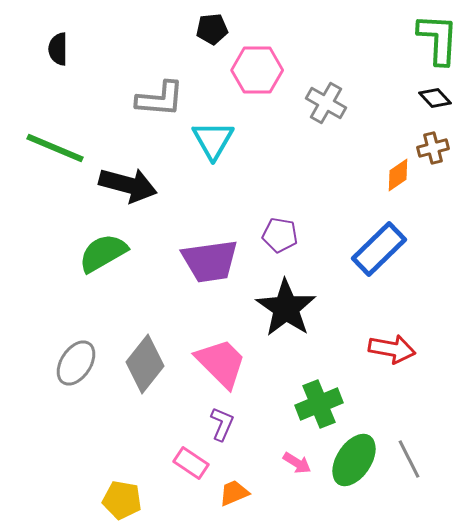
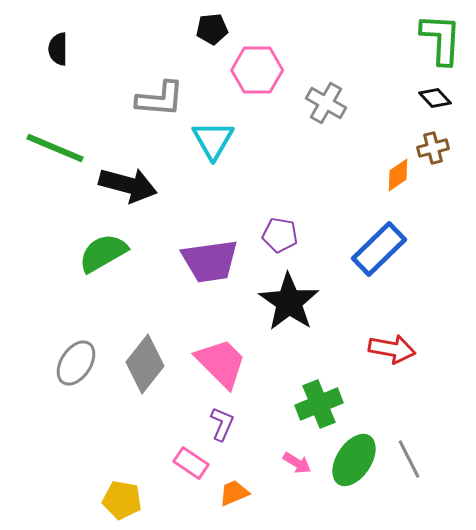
green L-shape: moved 3 px right
black star: moved 3 px right, 6 px up
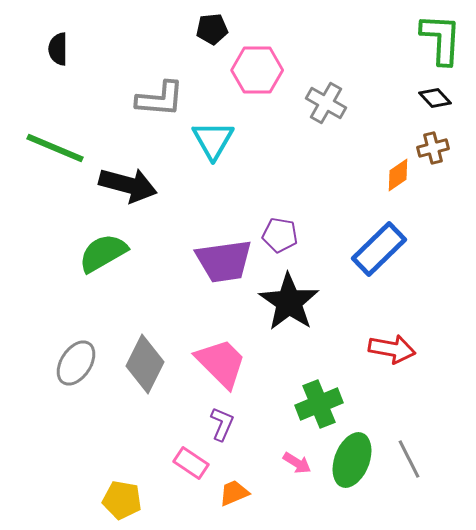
purple trapezoid: moved 14 px right
gray diamond: rotated 12 degrees counterclockwise
green ellipse: moved 2 px left; rotated 12 degrees counterclockwise
